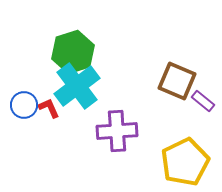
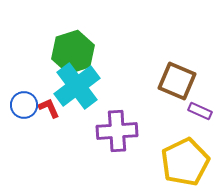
purple rectangle: moved 3 px left, 10 px down; rotated 15 degrees counterclockwise
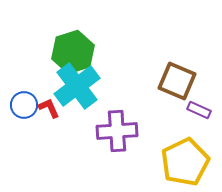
purple rectangle: moved 1 px left, 1 px up
